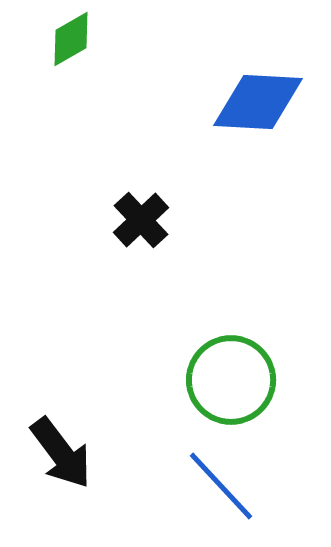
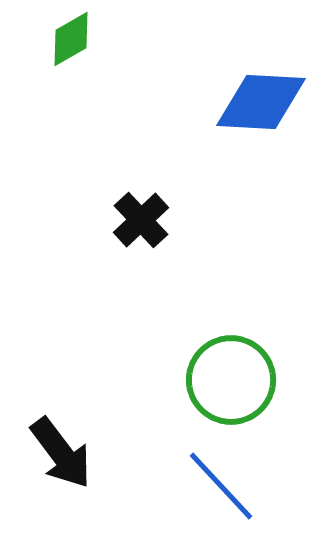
blue diamond: moved 3 px right
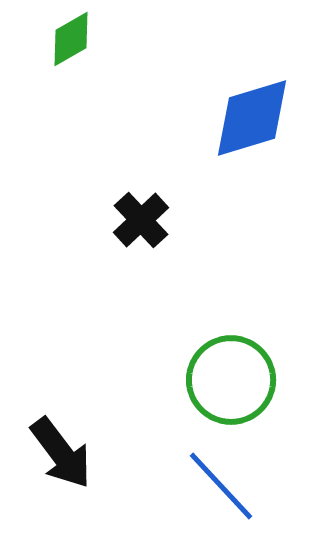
blue diamond: moved 9 px left, 16 px down; rotated 20 degrees counterclockwise
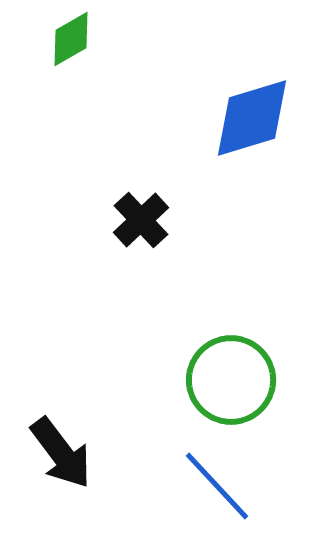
blue line: moved 4 px left
